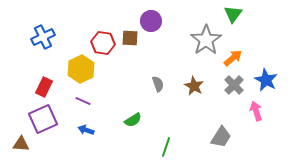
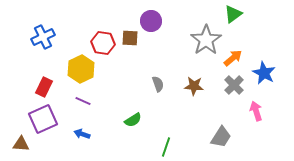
green triangle: rotated 18 degrees clockwise
blue star: moved 2 px left, 7 px up
brown star: rotated 24 degrees counterclockwise
blue arrow: moved 4 px left, 4 px down
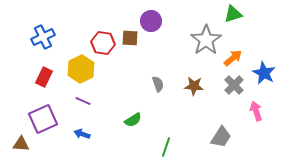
green triangle: rotated 18 degrees clockwise
red rectangle: moved 10 px up
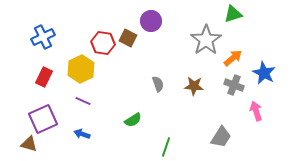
brown square: moved 2 px left; rotated 24 degrees clockwise
gray cross: rotated 24 degrees counterclockwise
brown triangle: moved 8 px right; rotated 12 degrees clockwise
